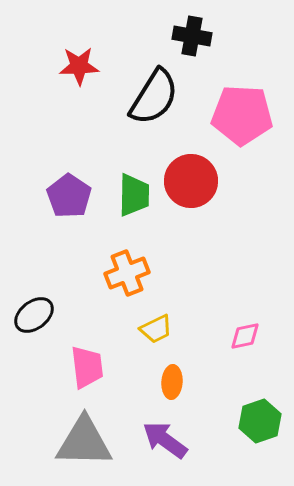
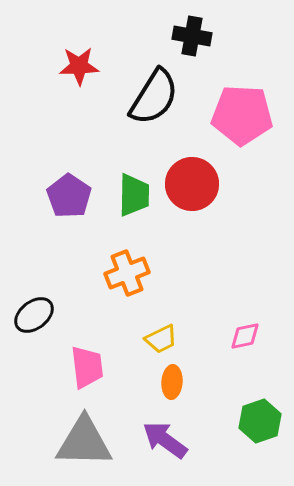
red circle: moved 1 px right, 3 px down
yellow trapezoid: moved 5 px right, 10 px down
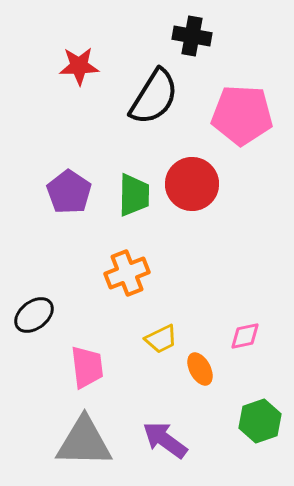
purple pentagon: moved 4 px up
orange ellipse: moved 28 px right, 13 px up; rotated 32 degrees counterclockwise
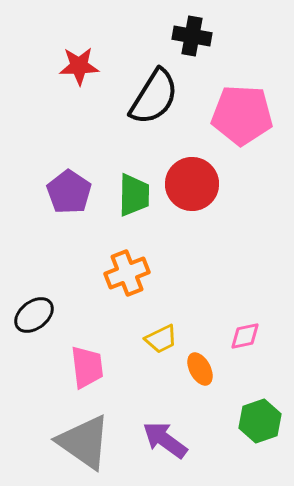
gray triangle: rotated 34 degrees clockwise
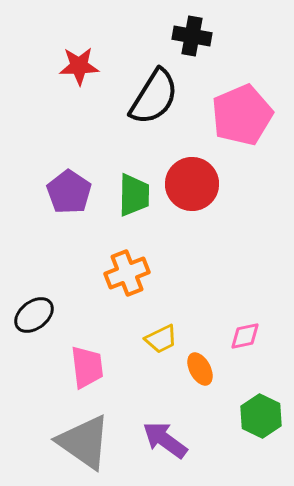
pink pentagon: rotated 26 degrees counterclockwise
green hexagon: moved 1 px right, 5 px up; rotated 15 degrees counterclockwise
